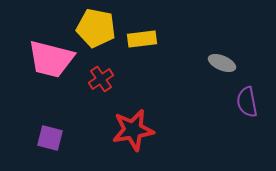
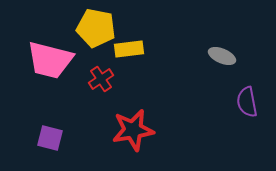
yellow rectangle: moved 13 px left, 10 px down
pink trapezoid: moved 1 px left, 1 px down
gray ellipse: moved 7 px up
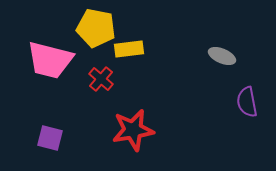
red cross: rotated 15 degrees counterclockwise
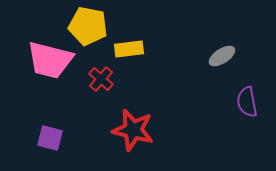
yellow pentagon: moved 8 px left, 2 px up
gray ellipse: rotated 56 degrees counterclockwise
red star: rotated 24 degrees clockwise
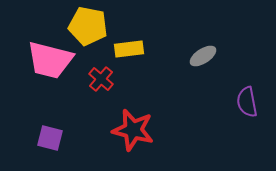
gray ellipse: moved 19 px left
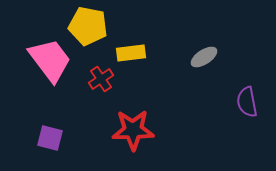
yellow rectangle: moved 2 px right, 4 px down
gray ellipse: moved 1 px right, 1 px down
pink trapezoid: rotated 141 degrees counterclockwise
red cross: rotated 15 degrees clockwise
red star: rotated 15 degrees counterclockwise
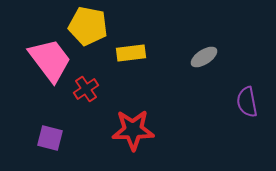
red cross: moved 15 px left, 10 px down
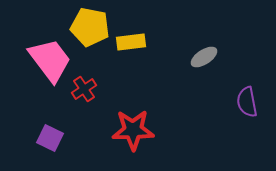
yellow pentagon: moved 2 px right, 1 px down
yellow rectangle: moved 11 px up
red cross: moved 2 px left
purple square: rotated 12 degrees clockwise
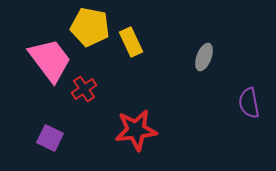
yellow rectangle: rotated 72 degrees clockwise
gray ellipse: rotated 36 degrees counterclockwise
purple semicircle: moved 2 px right, 1 px down
red star: moved 3 px right; rotated 6 degrees counterclockwise
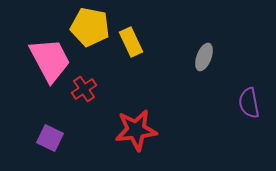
pink trapezoid: rotated 9 degrees clockwise
